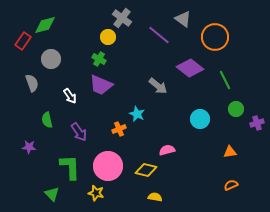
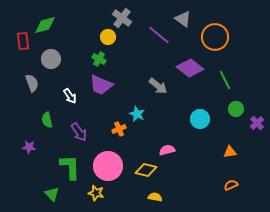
red rectangle: rotated 42 degrees counterclockwise
purple cross: rotated 24 degrees counterclockwise
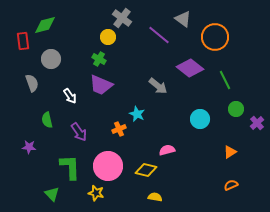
orange triangle: rotated 24 degrees counterclockwise
